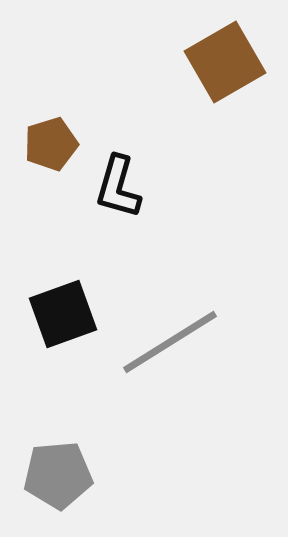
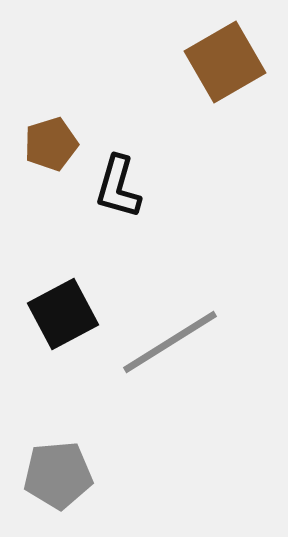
black square: rotated 8 degrees counterclockwise
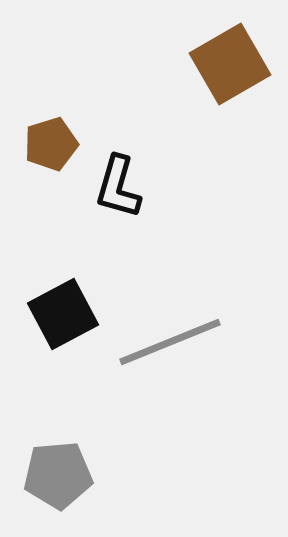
brown square: moved 5 px right, 2 px down
gray line: rotated 10 degrees clockwise
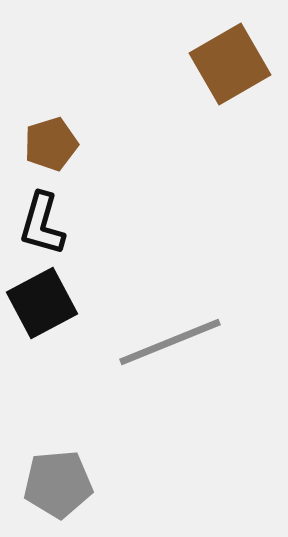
black L-shape: moved 76 px left, 37 px down
black square: moved 21 px left, 11 px up
gray pentagon: moved 9 px down
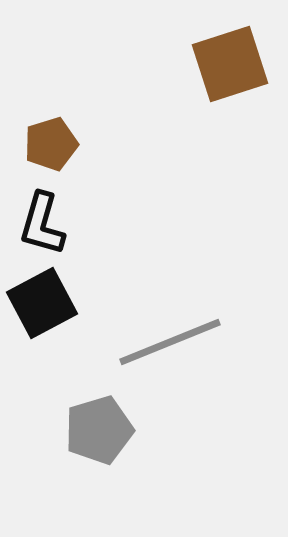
brown square: rotated 12 degrees clockwise
gray pentagon: moved 41 px right, 54 px up; rotated 12 degrees counterclockwise
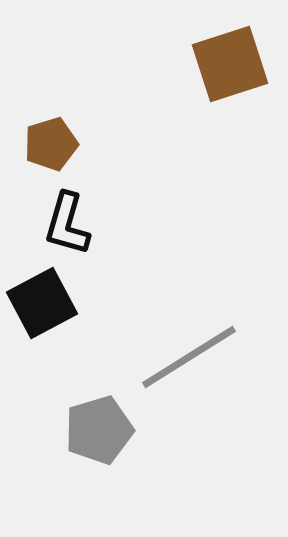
black L-shape: moved 25 px right
gray line: moved 19 px right, 15 px down; rotated 10 degrees counterclockwise
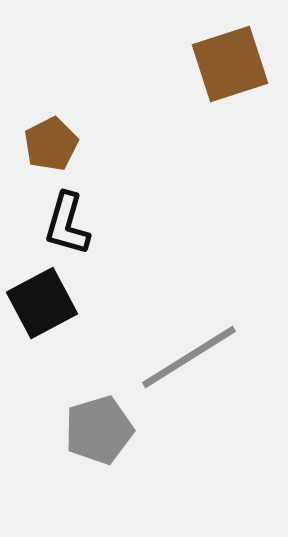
brown pentagon: rotated 10 degrees counterclockwise
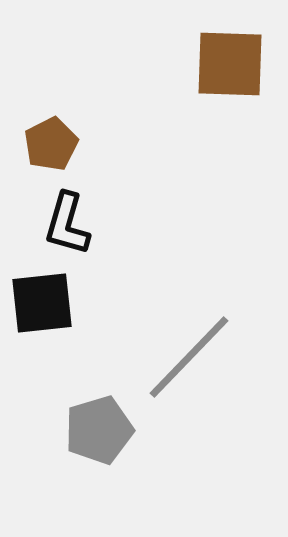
brown square: rotated 20 degrees clockwise
black square: rotated 22 degrees clockwise
gray line: rotated 14 degrees counterclockwise
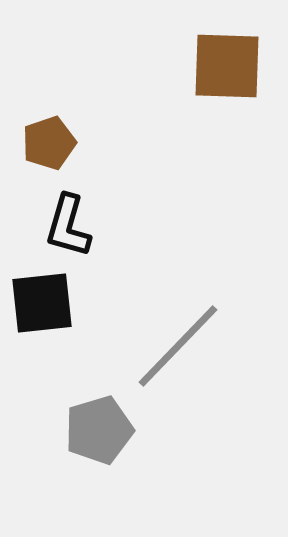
brown square: moved 3 px left, 2 px down
brown pentagon: moved 2 px left, 1 px up; rotated 8 degrees clockwise
black L-shape: moved 1 px right, 2 px down
gray line: moved 11 px left, 11 px up
